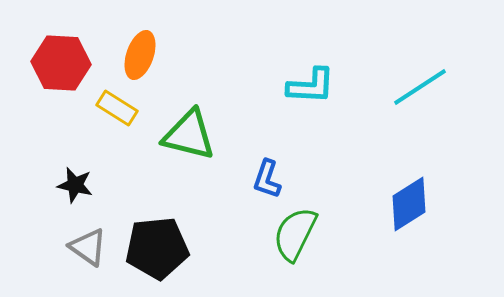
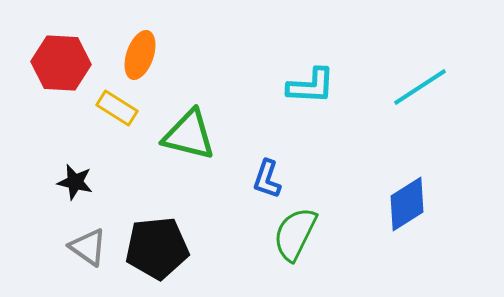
black star: moved 3 px up
blue diamond: moved 2 px left
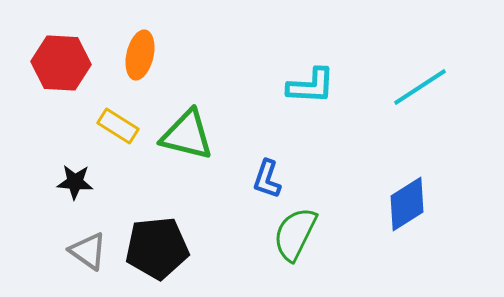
orange ellipse: rotated 6 degrees counterclockwise
yellow rectangle: moved 1 px right, 18 px down
green triangle: moved 2 px left
black star: rotated 9 degrees counterclockwise
gray triangle: moved 4 px down
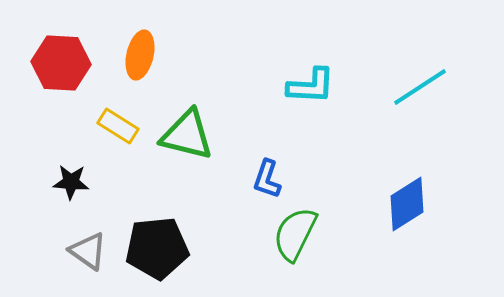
black star: moved 4 px left
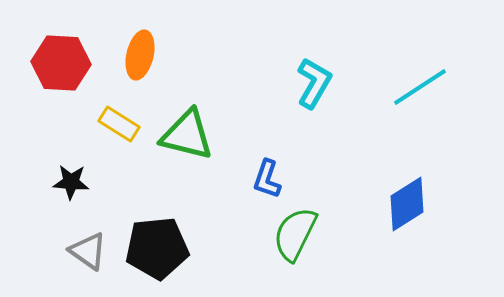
cyan L-shape: moved 3 px right, 3 px up; rotated 63 degrees counterclockwise
yellow rectangle: moved 1 px right, 2 px up
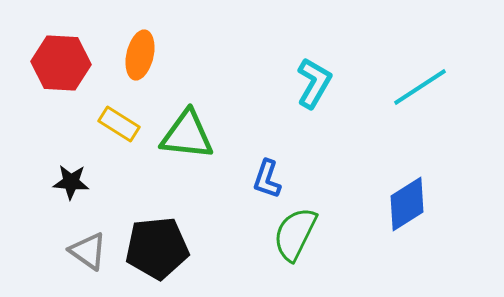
green triangle: rotated 8 degrees counterclockwise
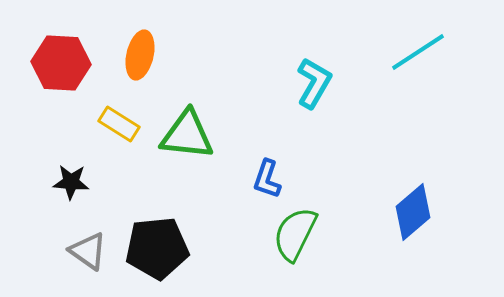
cyan line: moved 2 px left, 35 px up
blue diamond: moved 6 px right, 8 px down; rotated 8 degrees counterclockwise
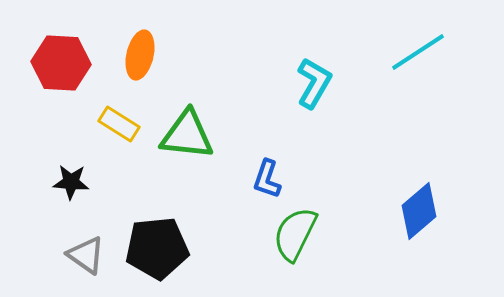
blue diamond: moved 6 px right, 1 px up
gray triangle: moved 2 px left, 4 px down
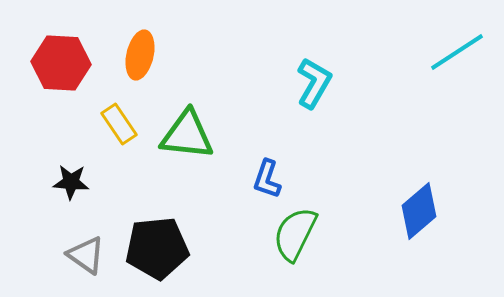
cyan line: moved 39 px right
yellow rectangle: rotated 24 degrees clockwise
